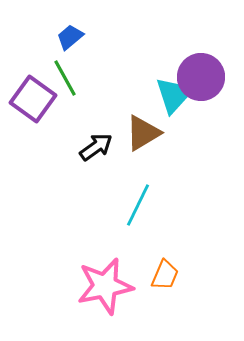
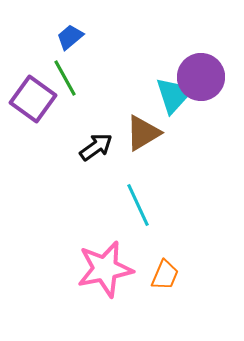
cyan line: rotated 51 degrees counterclockwise
pink star: moved 17 px up
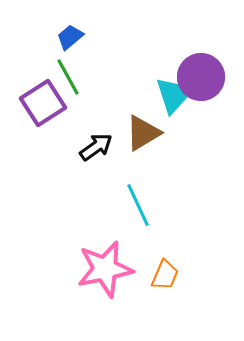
green line: moved 3 px right, 1 px up
purple square: moved 10 px right, 4 px down; rotated 21 degrees clockwise
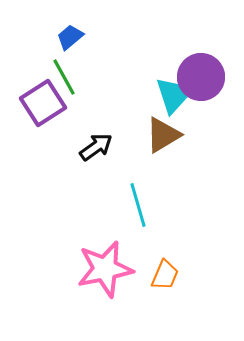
green line: moved 4 px left
brown triangle: moved 20 px right, 2 px down
cyan line: rotated 9 degrees clockwise
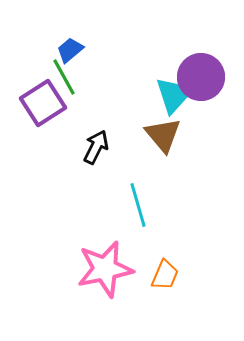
blue trapezoid: moved 13 px down
brown triangle: rotated 39 degrees counterclockwise
black arrow: rotated 28 degrees counterclockwise
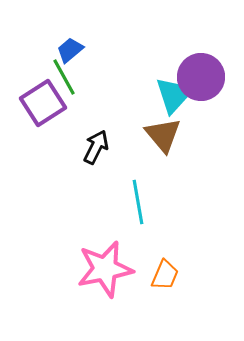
cyan line: moved 3 px up; rotated 6 degrees clockwise
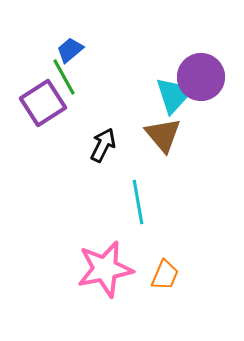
black arrow: moved 7 px right, 2 px up
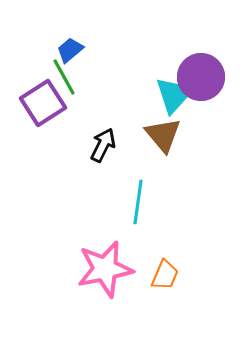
cyan line: rotated 18 degrees clockwise
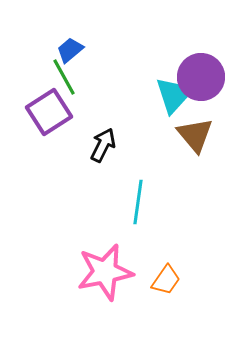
purple square: moved 6 px right, 9 px down
brown triangle: moved 32 px right
pink star: moved 3 px down
orange trapezoid: moved 1 px right, 5 px down; rotated 12 degrees clockwise
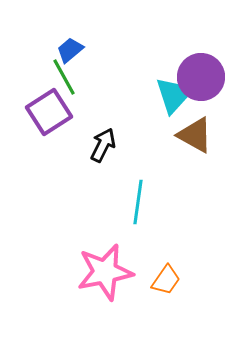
brown triangle: rotated 21 degrees counterclockwise
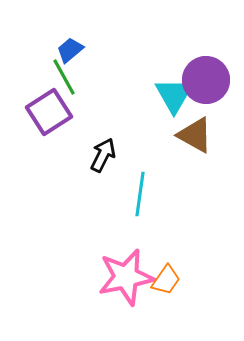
purple circle: moved 5 px right, 3 px down
cyan triangle: rotated 12 degrees counterclockwise
black arrow: moved 10 px down
cyan line: moved 2 px right, 8 px up
pink star: moved 21 px right, 5 px down
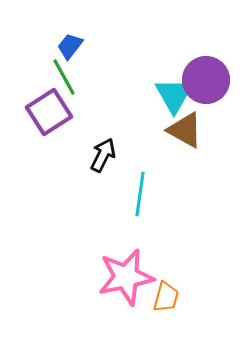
blue trapezoid: moved 4 px up; rotated 12 degrees counterclockwise
brown triangle: moved 10 px left, 5 px up
orange trapezoid: moved 17 px down; rotated 20 degrees counterclockwise
